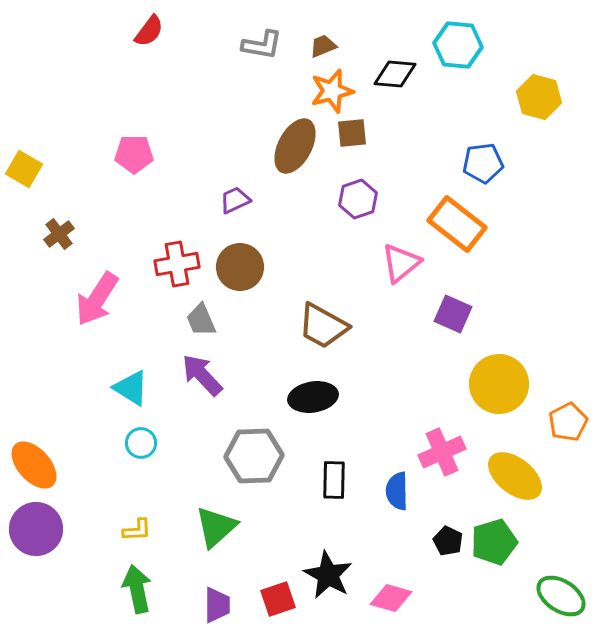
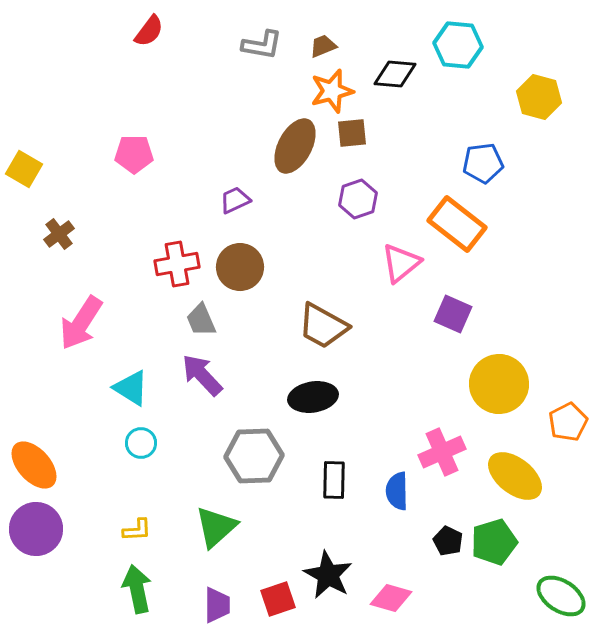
pink arrow at (97, 299): moved 16 px left, 24 px down
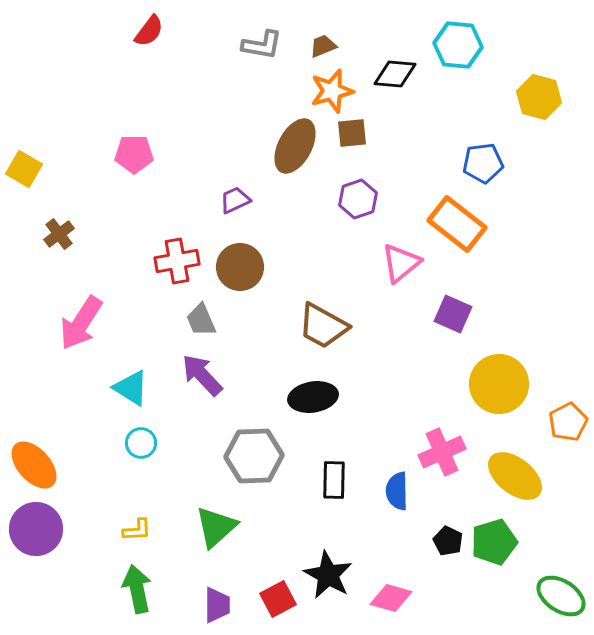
red cross at (177, 264): moved 3 px up
red square at (278, 599): rotated 9 degrees counterclockwise
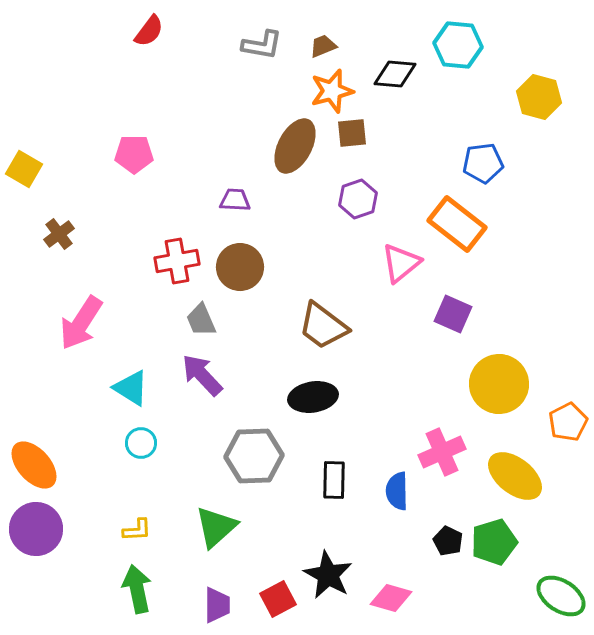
purple trapezoid at (235, 200): rotated 28 degrees clockwise
brown trapezoid at (323, 326): rotated 8 degrees clockwise
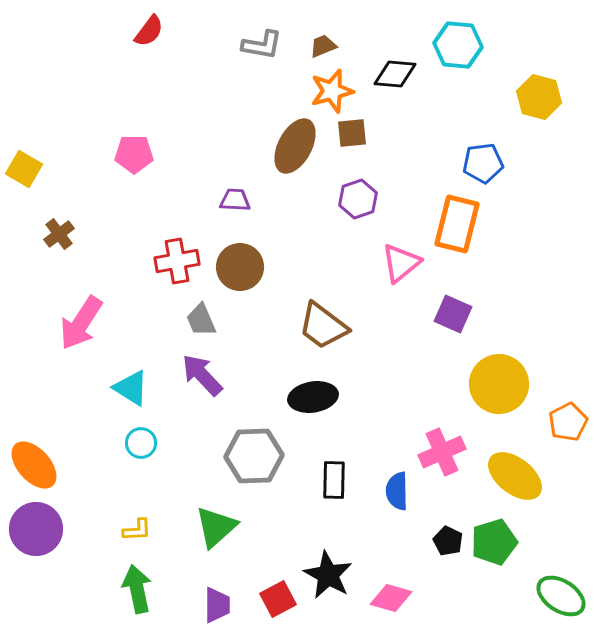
orange rectangle at (457, 224): rotated 66 degrees clockwise
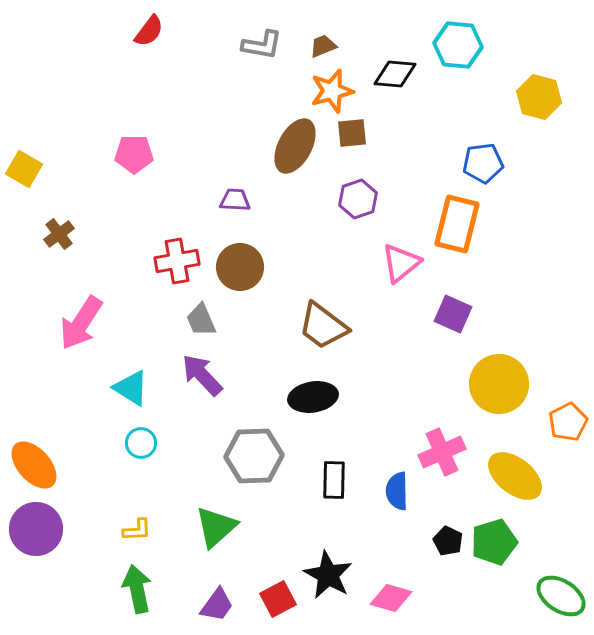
purple trapezoid at (217, 605): rotated 36 degrees clockwise
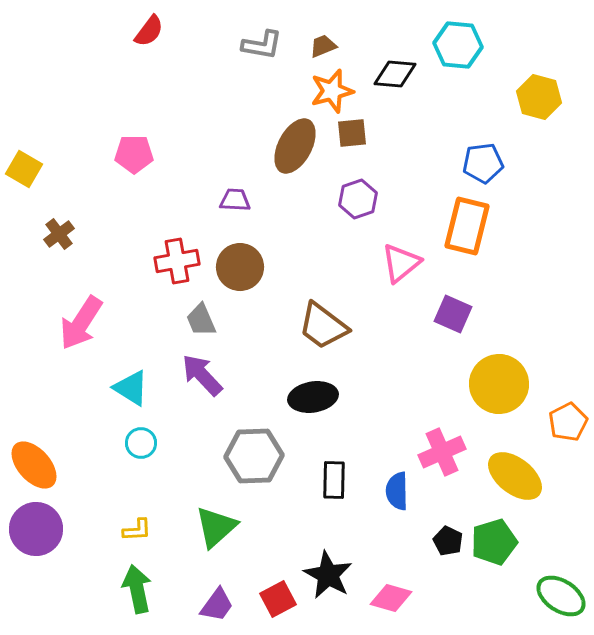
orange rectangle at (457, 224): moved 10 px right, 2 px down
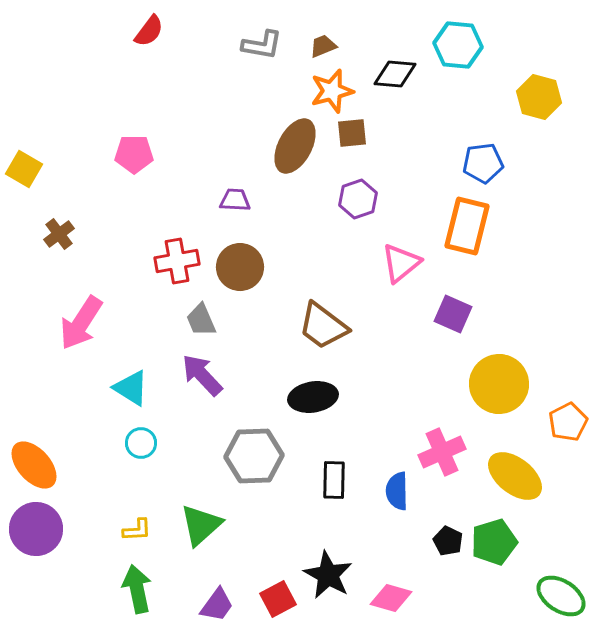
green triangle at (216, 527): moved 15 px left, 2 px up
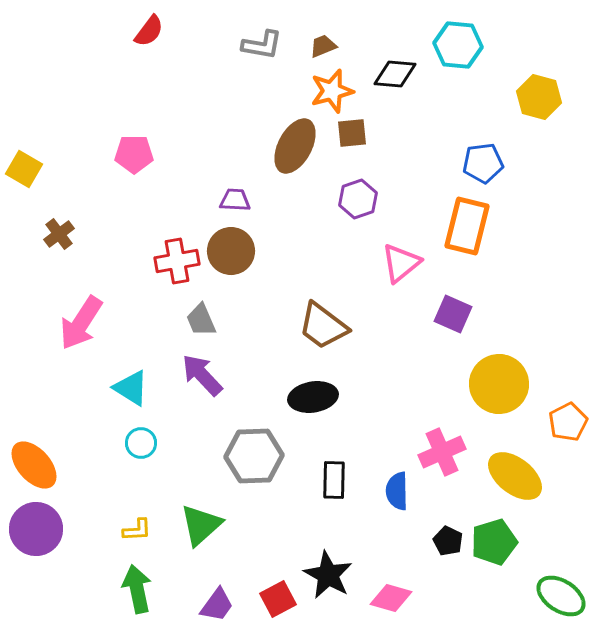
brown circle at (240, 267): moved 9 px left, 16 px up
